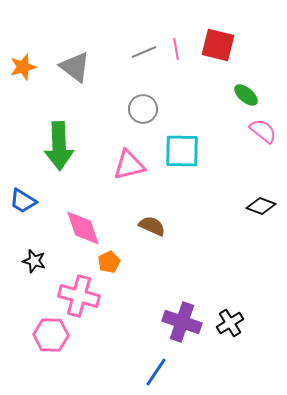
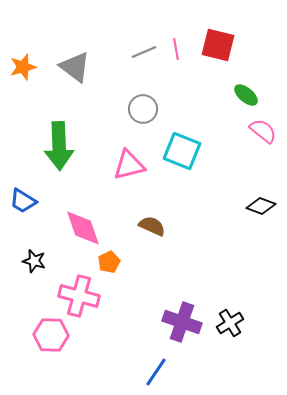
cyan square: rotated 21 degrees clockwise
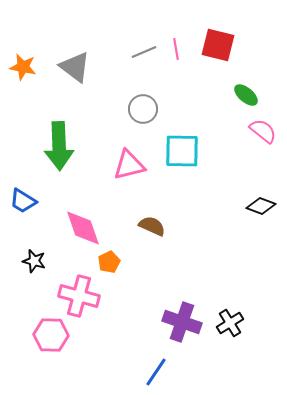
orange star: rotated 28 degrees clockwise
cyan square: rotated 21 degrees counterclockwise
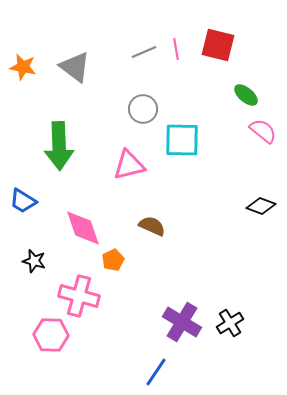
cyan square: moved 11 px up
orange pentagon: moved 4 px right, 2 px up
purple cross: rotated 12 degrees clockwise
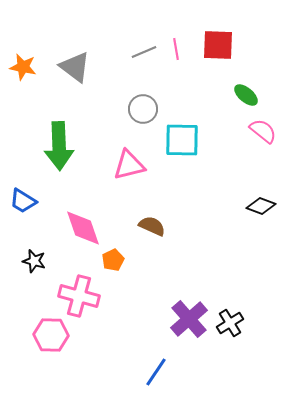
red square: rotated 12 degrees counterclockwise
purple cross: moved 7 px right, 3 px up; rotated 18 degrees clockwise
